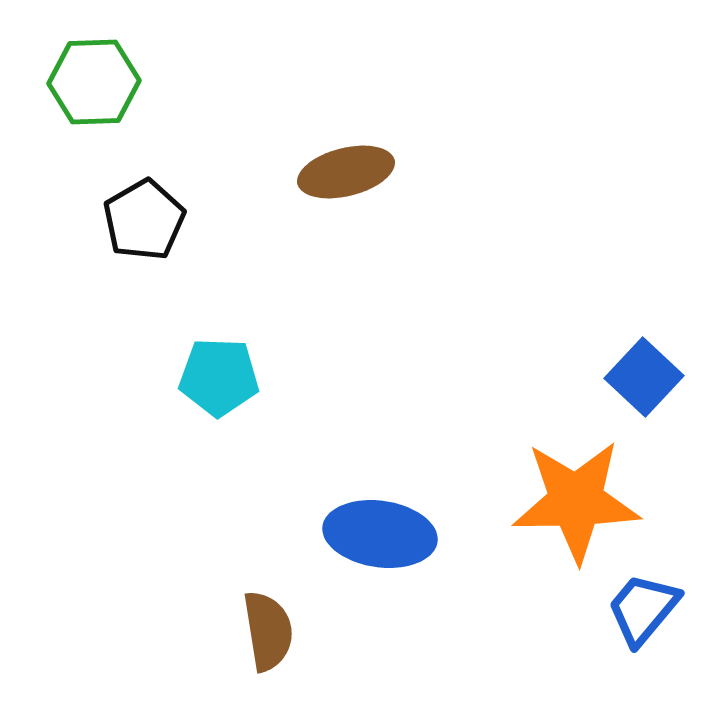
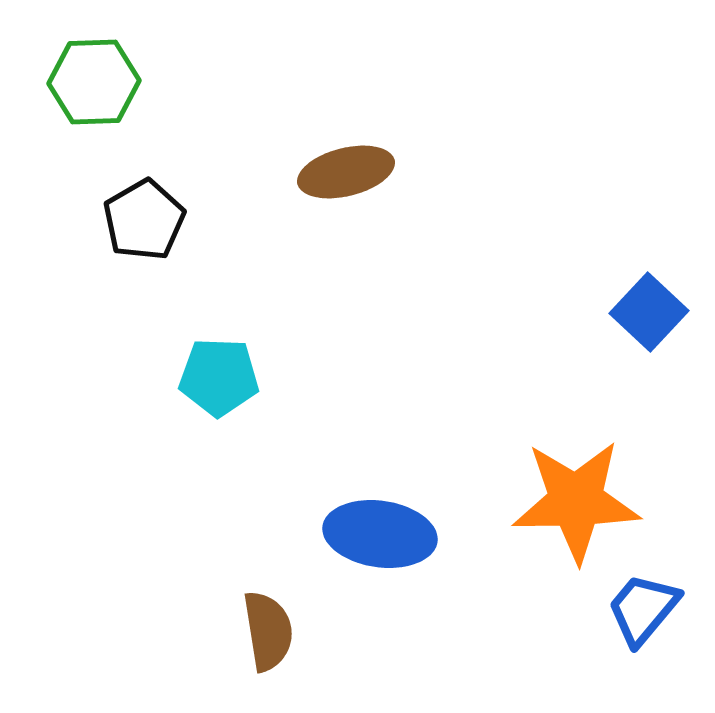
blue square: moved 5 px right, 65 px up
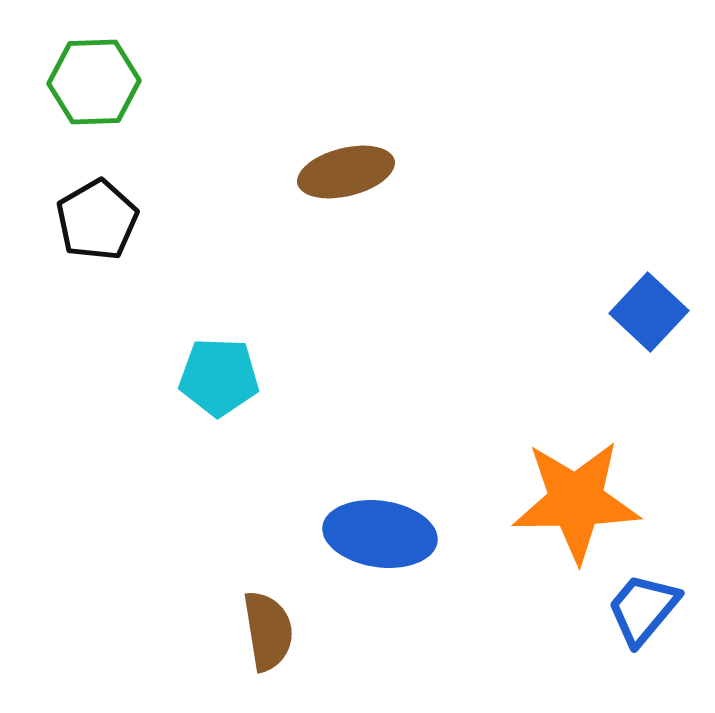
black pentagon: moved 47 px left
